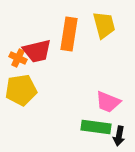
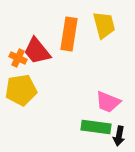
red trapezoid: rotated 64 degrees clockwise
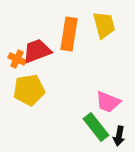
red trapezoid: rotated 108 degrees clockwise
orange cross: moved 1 px left, 1 px down
yellow pentagon: moved 8 px right
green rectangle: rotated 44 degrees clockwise
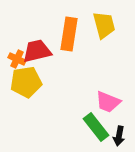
red trapezoid: rotated 8 degrees clockwise
yellow pentagon: moved 3 px left, 8 px up
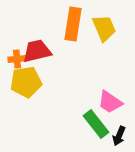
yellow trapezoid: moved 3 px down; rotated 8 degrees counterclockwise
orange rectangle: moved 4 px right, 10 px up
orange cross: rotated 30 degrees counterclockwise
pink trapezoid: moved 2 px right; rotated 12 degrees clockwise
green rectangle: moved 3 px up
black arrow: rotated 12 degrees clockwise
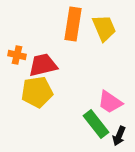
red trapezoid: moved 6 px right, 14 px down
orange cross: moved 4 px up; rotated 18 degrees clockwise
yellow pentagon: moved 11 px right, 10 px down
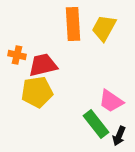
orange rectangle: rotated 12 degrees counterclockwise
yellow trapezoid: rotated 128 degrees counterclockwise
pink trapezoid: moved 1 px right, 1 px up
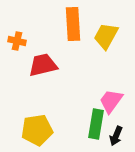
yellow trapezoid: moved 2 px right, 8 px down
orange cross: moved 14 px up
yellow pentagon: moved 38 px down
pink trapezoid: rotated 92 degrees clockwise
green rectangle: rotated 48 degrees clockwise
black arrow: moved 3 px left
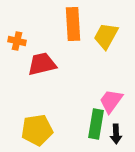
red trapezoid: moved 1 px left, 1 px up
black arrow: moved 2 px up; rotated 24 degrees counterclockwise
